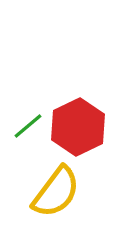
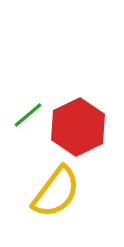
green line: moved 11 px up
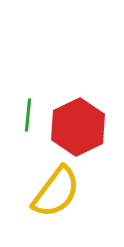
green line: rotated 44 degrees counterclockwise
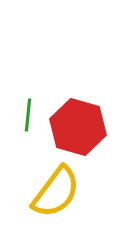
red hexagon: rotated 18 degrees counterclockwise
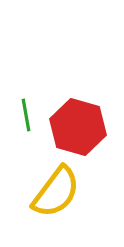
green line: moved 2 px left; rotated 16 degrees counterclockwise
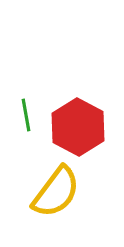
red hexagon: rotated 12 degrees clockwise
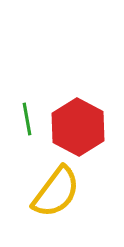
green line: moved 1 px right, 4 px down
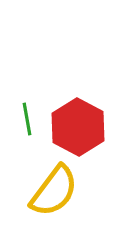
yellow semicircle: moved 2 px left, 1 px up
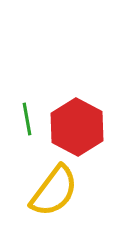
red hexagon: moved 1 px left
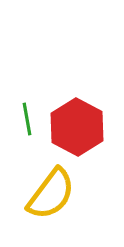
yellow semicircle: moved 3 px left, 3 px down
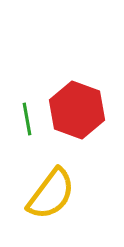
red hexagon: moved 17 px up; rotated 8 degrees counterclockwise
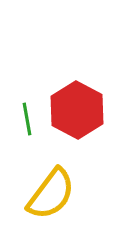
red hexagon: rotated 8 degrees clockwise
